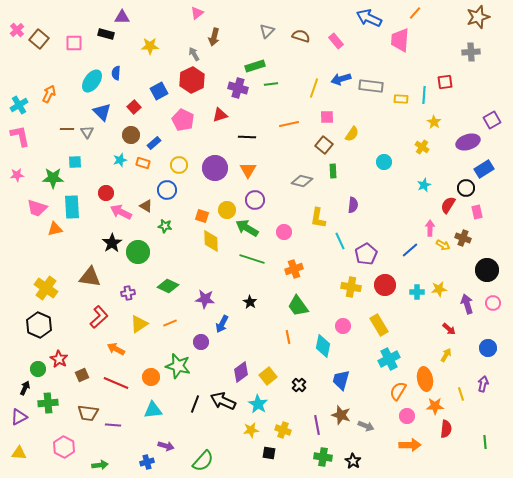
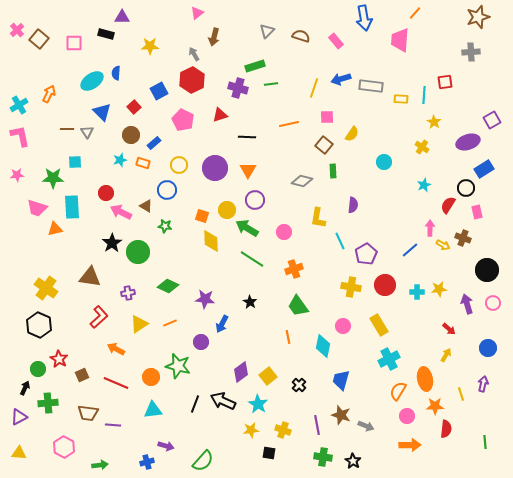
blue arrow at (369, 18): moved 5 px left; rotated 125 degrees counterclockwise
cyan ellipse at (92, 81): rotated 20 degrees clockwise
green line at (252, 259): rotated 15 degrees clockwise
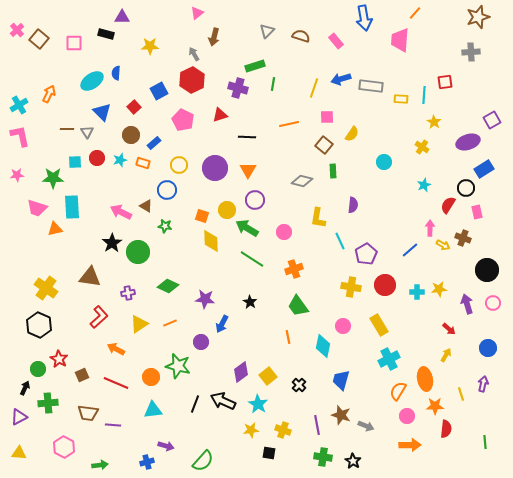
green line at (271, 84): moved 2 px right; rotated 72 degrees counterclockwise
red circle at (106, 193): moved 9 px left, 35 px up
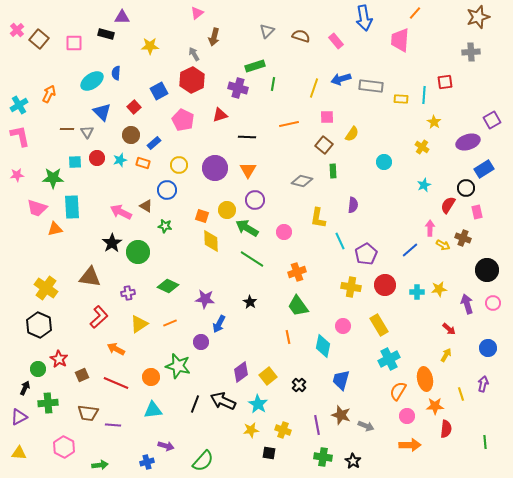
orange cross at (294, 269): moved 3 px right, 3 px down
blue arrow at (222, 324): moved 3 px left
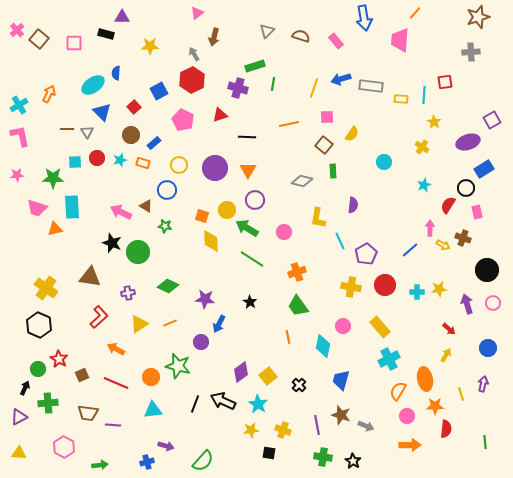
cyan ellipse at (92, 81): moved 1 px right, 4 px down
black star at (112, 243): rotated 18 degrees counterclockwise
yellow rectangle at (379, 325): moved 1 px right, 2 px down; rotated 10 degrees counterclockwise
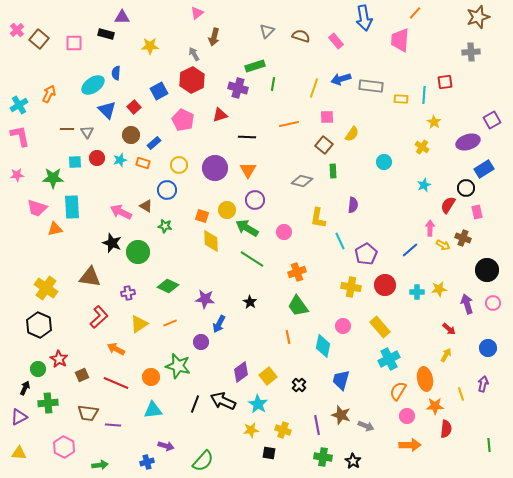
blue triangle at (102, 112): moved 5 px right, 2 px up
green line at (485, 442): moved 4 px right, 3 px down
